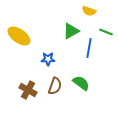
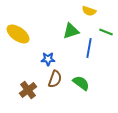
green triangle: rotated 12 degrees clockwise
yellow ellipse: moved 1 px left, 2 px up
brown semicircle: moved 7 px up
brown cross: rotated 24 degrees clockwise
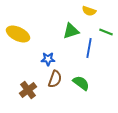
yellow ellipse: rotated 10 degrees counterclockwise
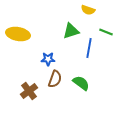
yellow semicircle: moved 1 px left, 1 px up
yellow ellipse: rotated 15 degrees counterclockwise
brown cross: moved 1 px right, 1 px down
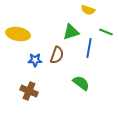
green triangle: moved 1 px down
blue star: moved 13 px left, 1 px down
brown semicircle: moved 2 px right, 24 px up
brown cross: rotated 30 degrees counterclockwise
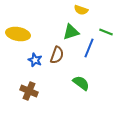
yellow semicircle: moved 7 px left
blue line: rotated 12 degrees clockwise
blue star: rotated 24 degrees clockwise
